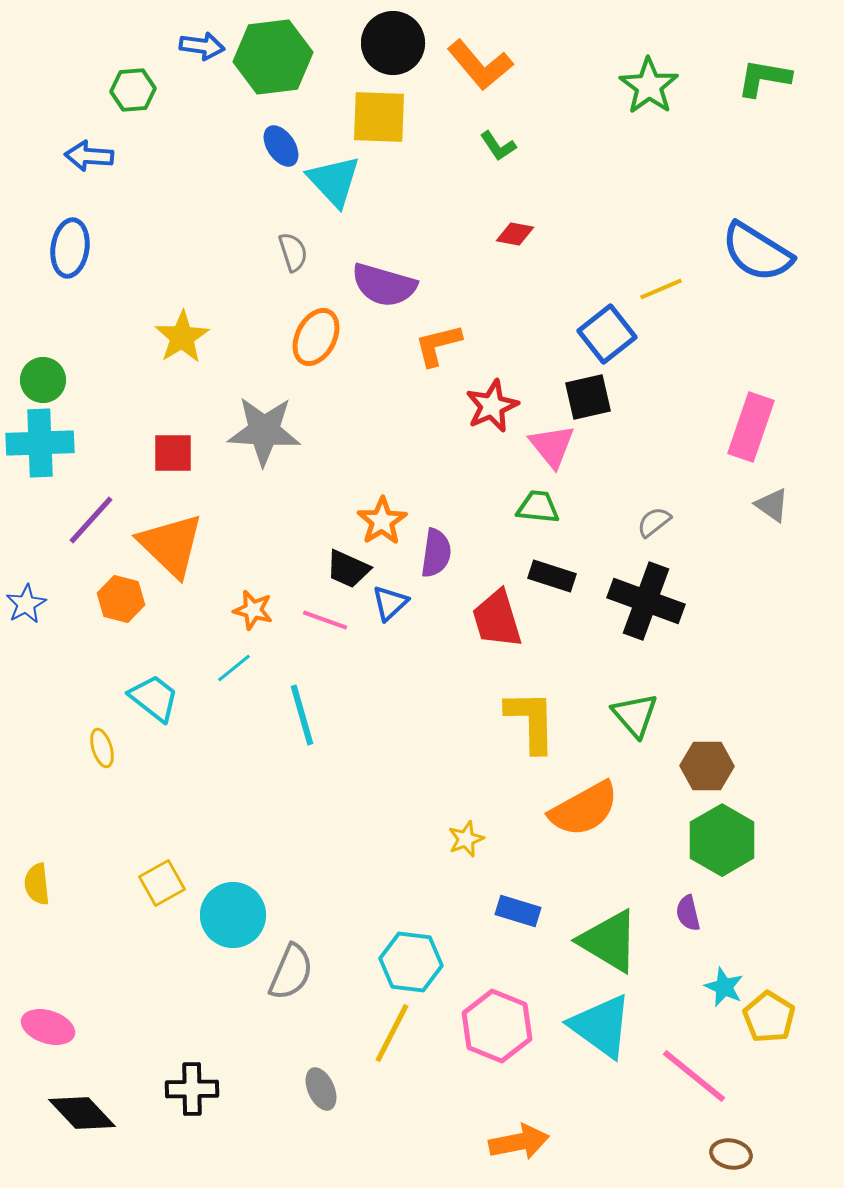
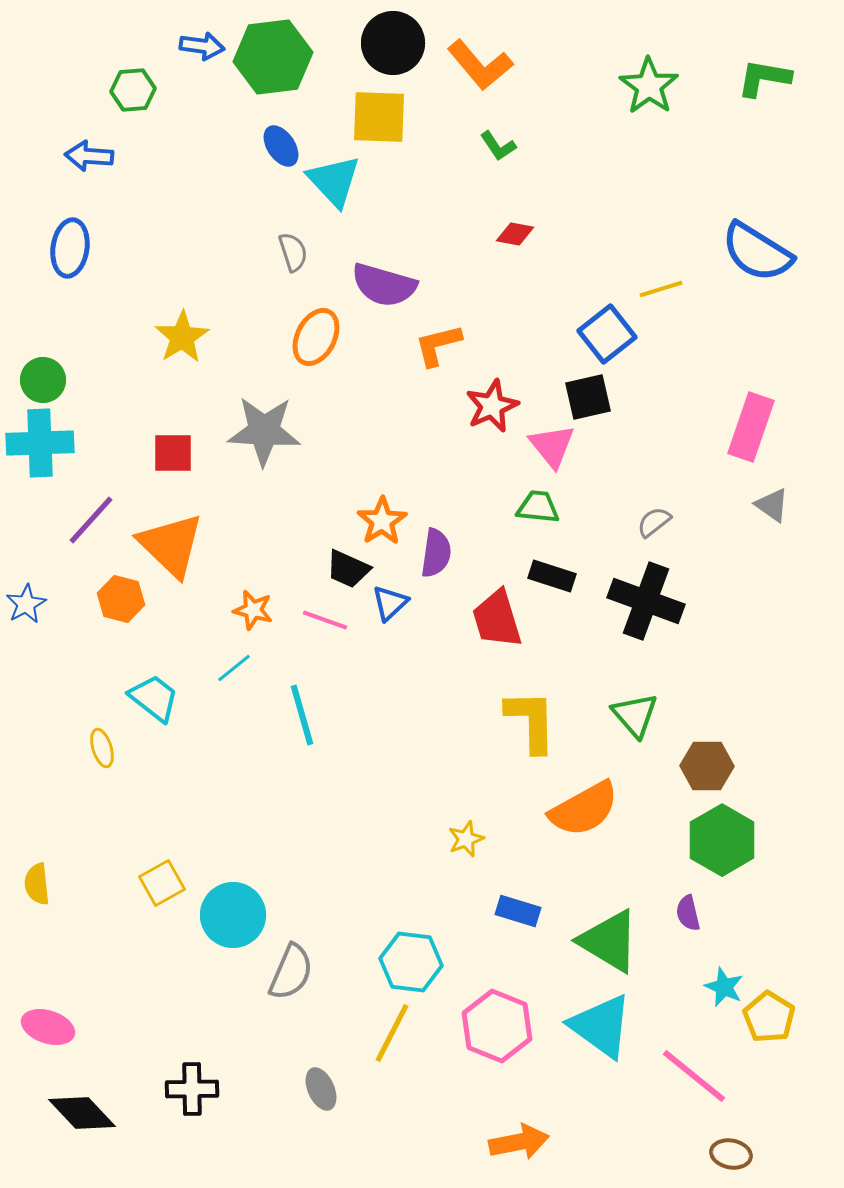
yellow line at (661, 289): rotated 6 degrees clockwise
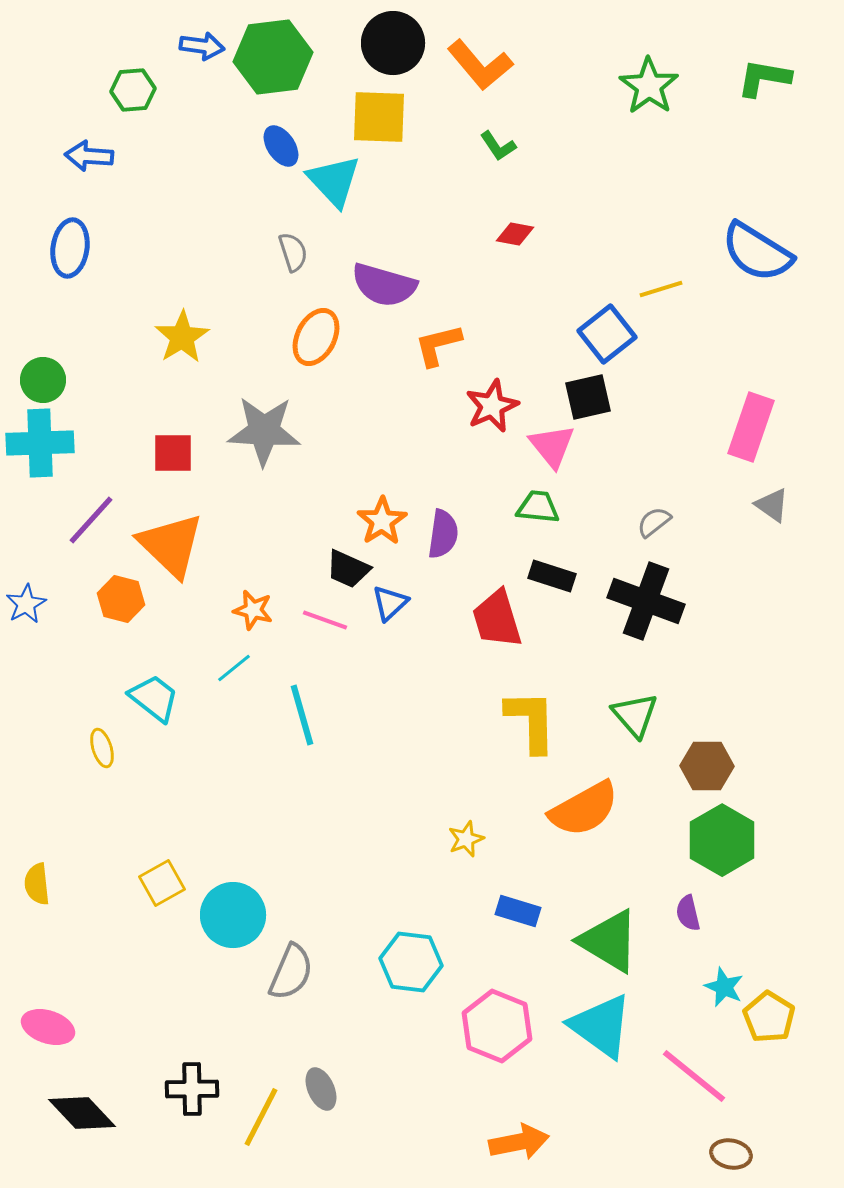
purple semicircle at (436, 553): moved 7 px right, 19 px up
yellow line at (392, 1033): moved 131 px left, 84 px down
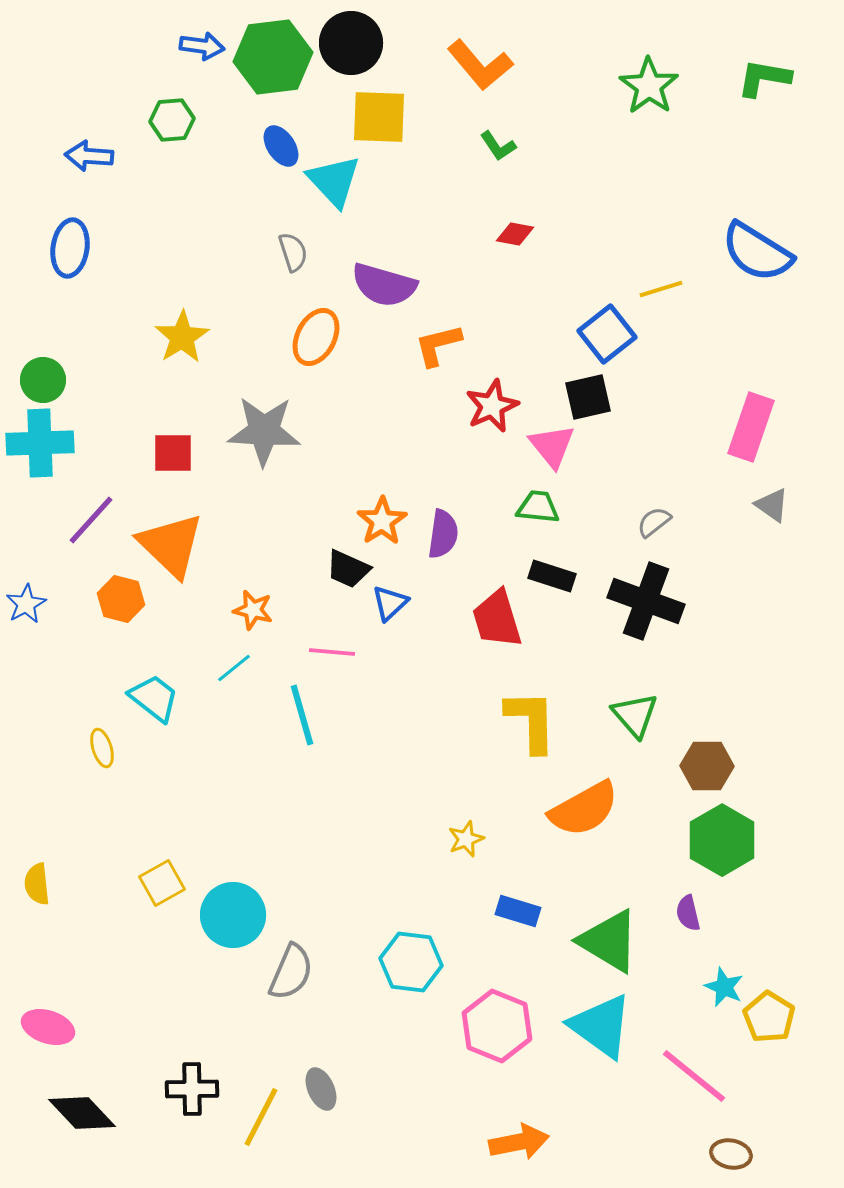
black circle at (393, 43): moved 42 px left
green hexagon at (133, 90): moved 39 px right, 30 px down
pink line at (325, 620): moved 7 px right, 32 px down; rotated 15 degrees counterclockwise
